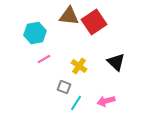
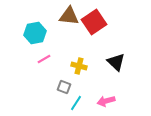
yellow cross: rotated 21 degrees counterclockwise
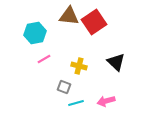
cyan line: rotated 42 degrees clockwise
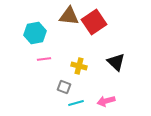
pink line: rotated 24 degrees clockwise
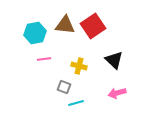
brown triangle: moved 4 px left, 9 px down
red square: moved 1 px left, 4 px down
black triangle: moved 2 px left, 2 px up
pink arrow: moved 11 px right, 8 px up
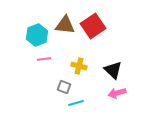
cyan hexagon: moved 2 px right, 2 px down; rotated 10 degrees counterclockwise
black triangle: moved 1 px left, 10 px down
